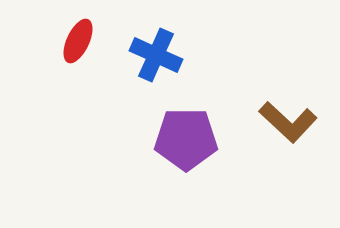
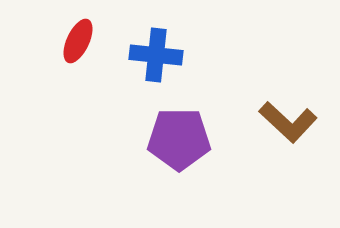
blue cross: rotated 18 degrees counterclockwise
purple pentagon: moved 7 px left
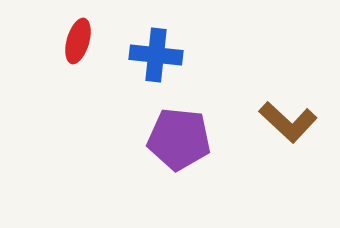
red ellipse: rotated 9 degrees counterclockwise
purple pentagon: rotated 6 degrees clockwise
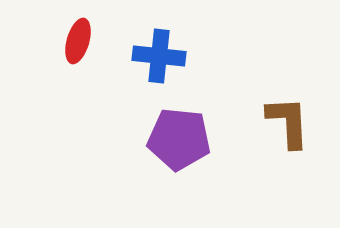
blue cross: moved 3 px right, 1 px down
brown L-shape: rotated 136 degrees counterclockwise
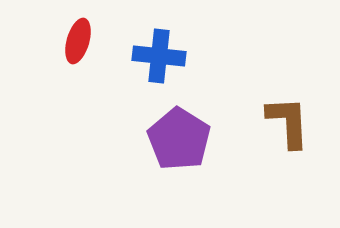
purple pentagon: rotated 26 degrees clockwise
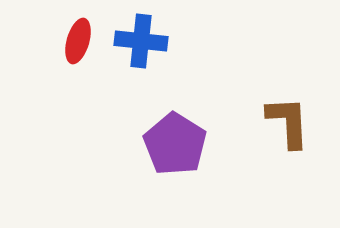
blue cross: moved 18 px left, 15 px up
purple pentagon: moved 4 px left, 5 px down
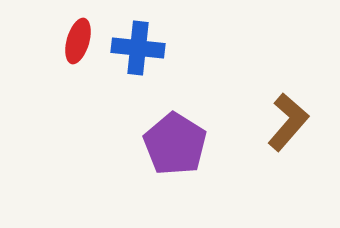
blue cross: moved 3 px left, 7 px down
brown L-shape: rotated 44 degrees clockwise
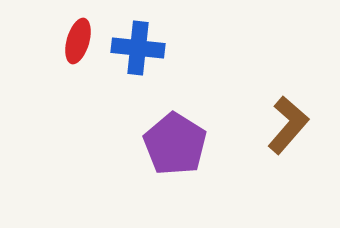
brown L-shape: moved 3 px down
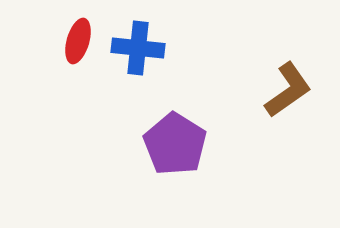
brown L-shape: moved 35 px up; rotated 14 degrees clockwise
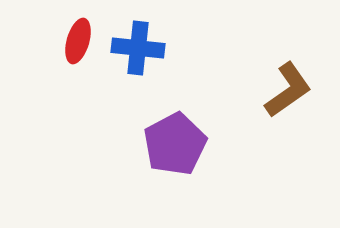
purple pentagon: rotated 12 degrees clockwise
